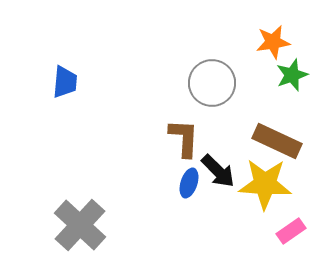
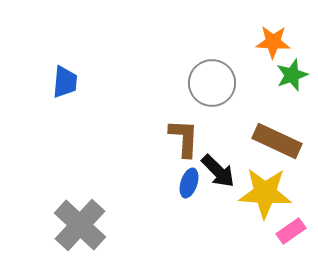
orange star: rotated 12 degrees clockwise
yellow star: moved 9 px down
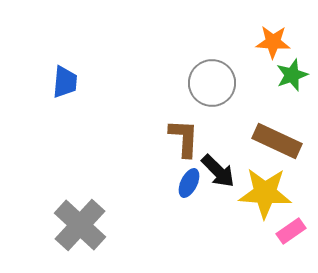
blue ellipse: rotated 8 degrees clockwise
